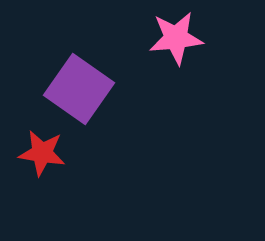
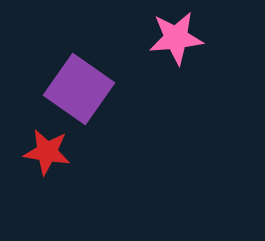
red star: moved 5 px right, 1 px up
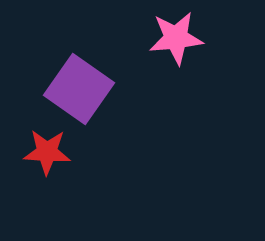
red star: rotated 6 degrees counterclockwise
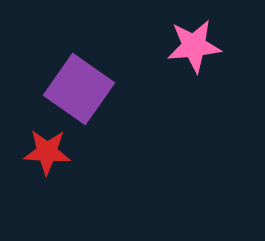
pink star: moved 18 px right, 8 px down
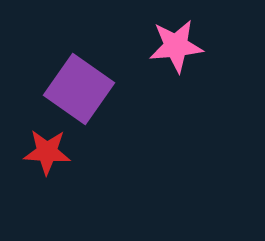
pink star: moved 18 px left
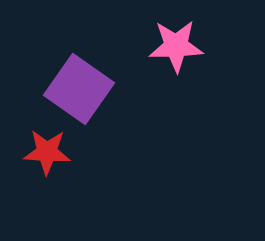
pink star: rotated 4 degrees clockwise
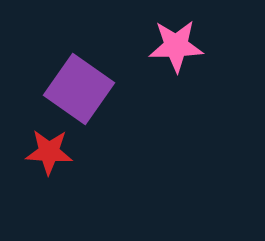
red star: moved 2 px right
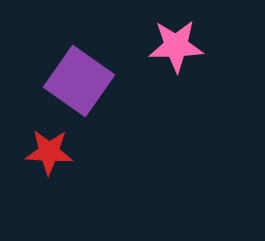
purple square: moved 8 px up
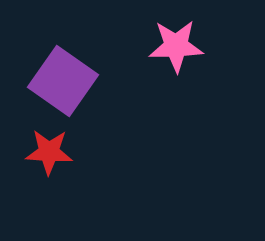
purple square: moved 16 px left
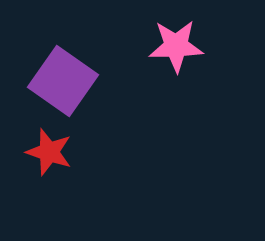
red star: rotated 15 degrees clockwise
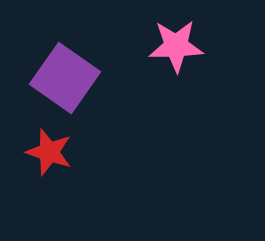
purple square: moved 2 px right, 3 px up
